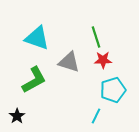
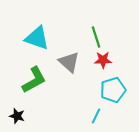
gray triangle: rotated 25 degrees clockwise
black star: rotated 21 degrees counterclockwise
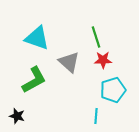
cyan line: rotated 21 degrees counterclockwise
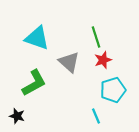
red star: rotated 18 degrees counterclockwise
green L-shape: moved 3 px down
cyan line: rotated 28 degrees counterclockwise
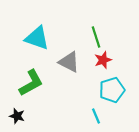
gray triangle: rotated 15 degrees counterclockwise
green L-shape: moved 3 px left
cyan pentagon: moved 1 px left
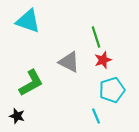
cyan triangle: moved 9 px left, 17 px up
